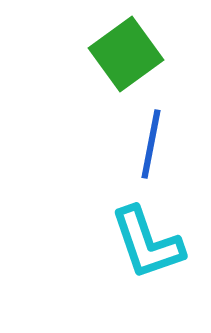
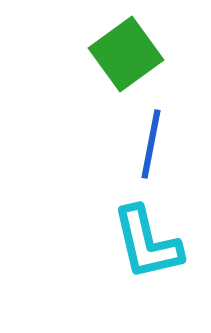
cyan L-shape: rotated 6 degrees clockwise
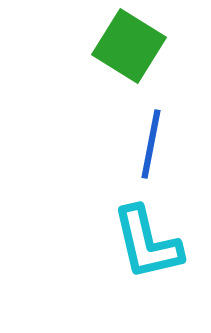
green square: moved 3 px right, 8 px up; rotated 22 degrees counterclockwise
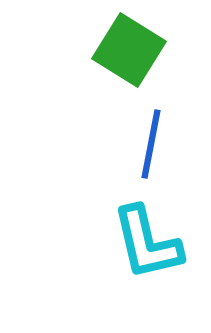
green square: moved 4 px down
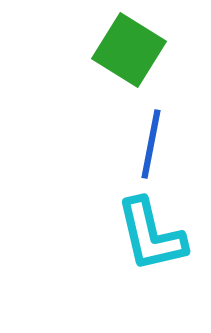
cyan L-shape: moved 4 px right, 8 px up
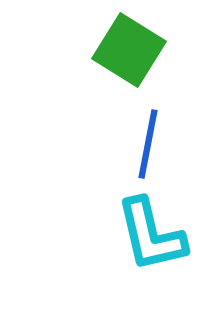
blue line: moved 3 px left
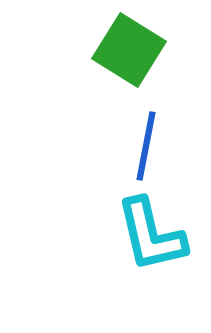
blue line: moved 2 px left, 2 px down
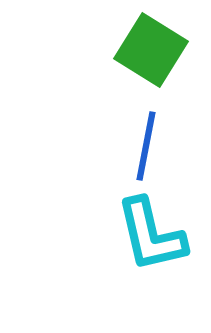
green square: moved 22 px right
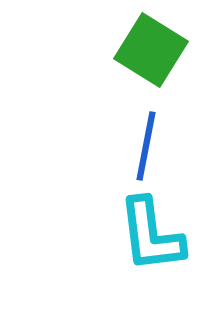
cyan L-shape: rotated 6 degrees clockwise
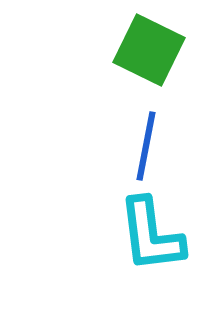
green square: moved 2 px left; rotated 6 degrees counterclockwise
